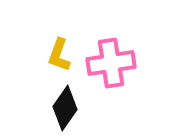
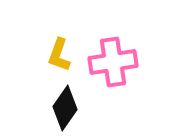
pink cross: moved 2 px right, 1 px up
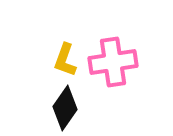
yellow L-shape: moved 6 px right, 5 px down
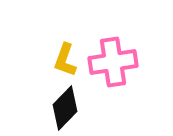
black diamond: rotated 9 degrees clockwise
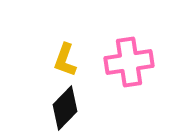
pink cross: moved 16 px right
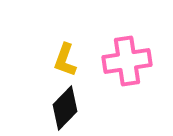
pink cross: moved 2 px left, 1 px up
